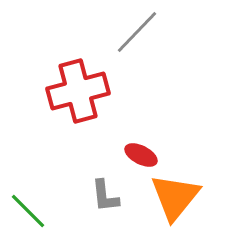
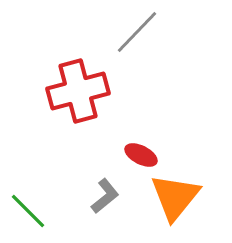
gray L-shape: rotated 123 degrees counterclockwise
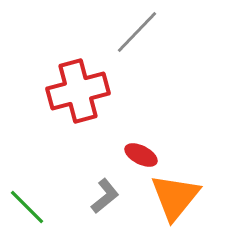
green line: moved 1 px left, 4 px up
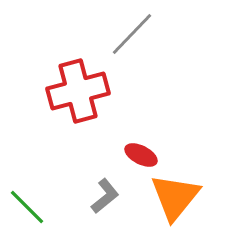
gray line: moved 5 px left, 2 px down
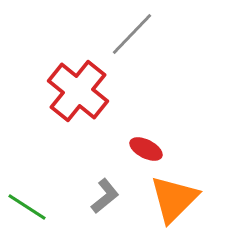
red cross: rotated 36 degrees counterclockwise
red ellipse: moved 5 px right, 6 px up
orange triangle: moved 1 px left, 2 px down; rotated 6 degrees clockwise
green line: rotated 12 degrees counterclockwise
